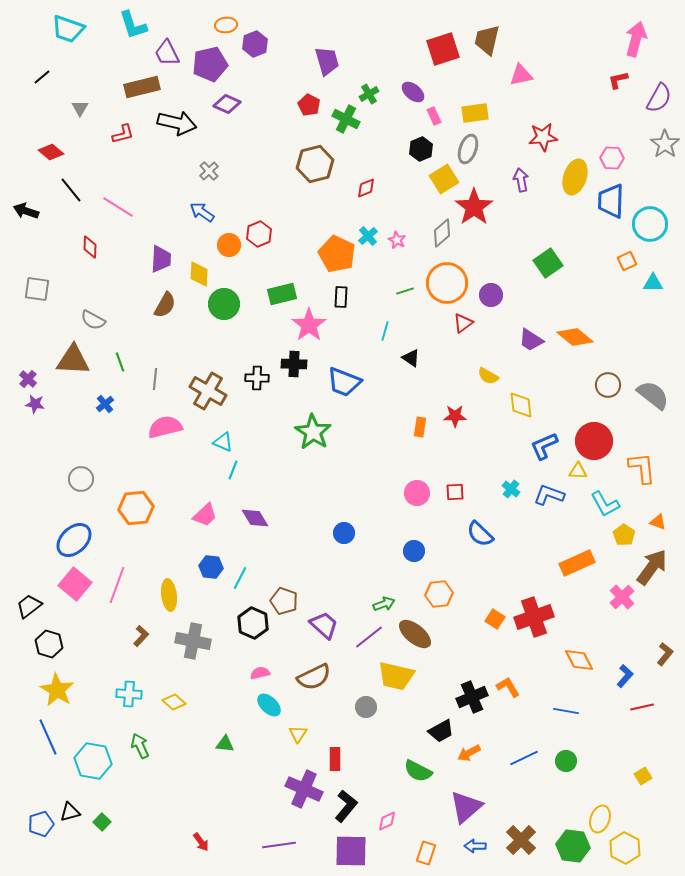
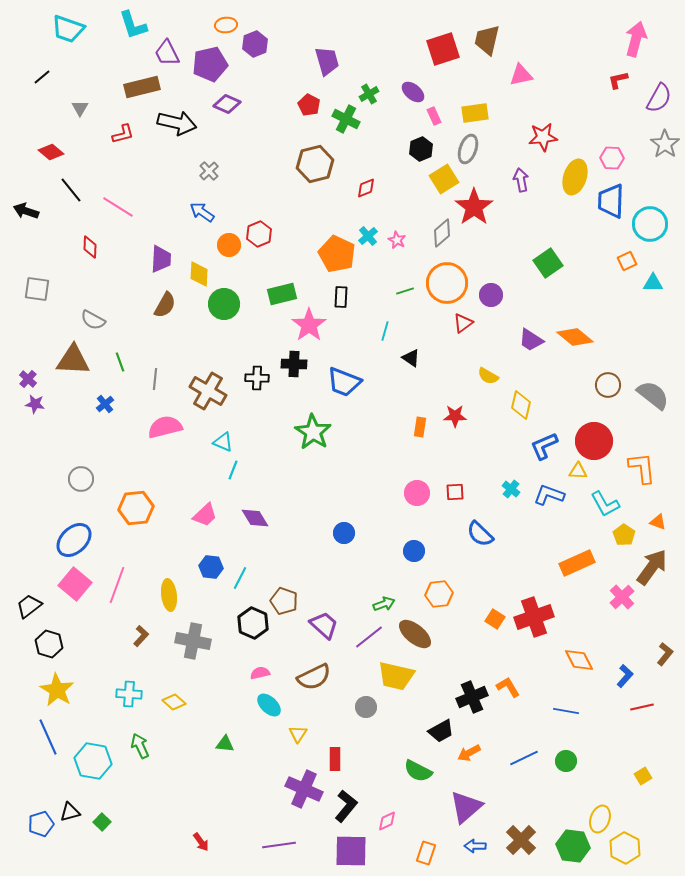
yellow diamond at (521, 405): rotated 20 degrees clockwise
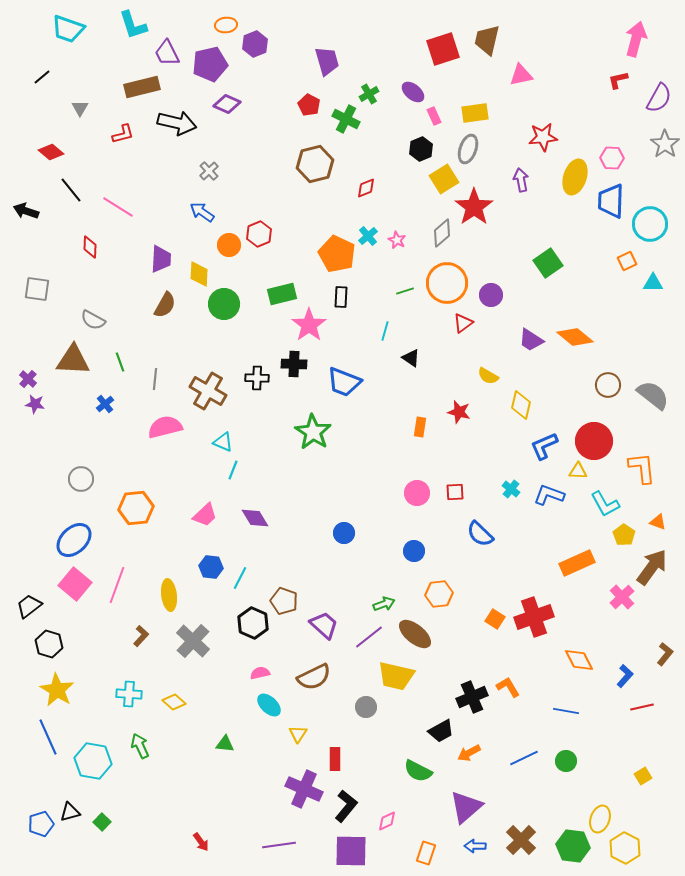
red star at (455, 416): moved 4 px right, 4 px up; rotated 15 degrees clockwise
gray cross at (193, 641): rotated 32 degrees clockwise
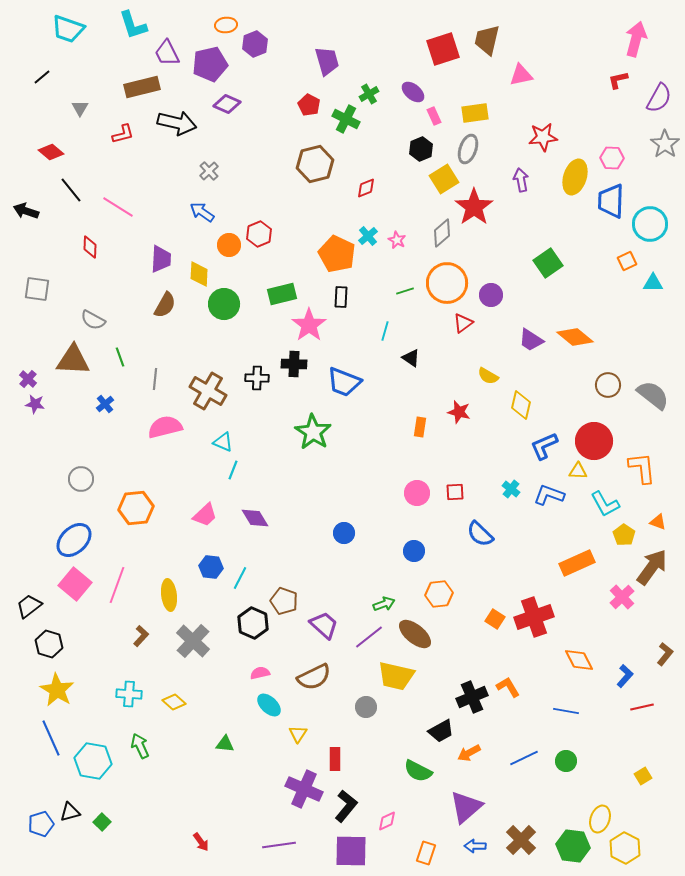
green line at (120, 362): moved 5 px up
blue line at (48, 737): moved 3 px right, 1 px down
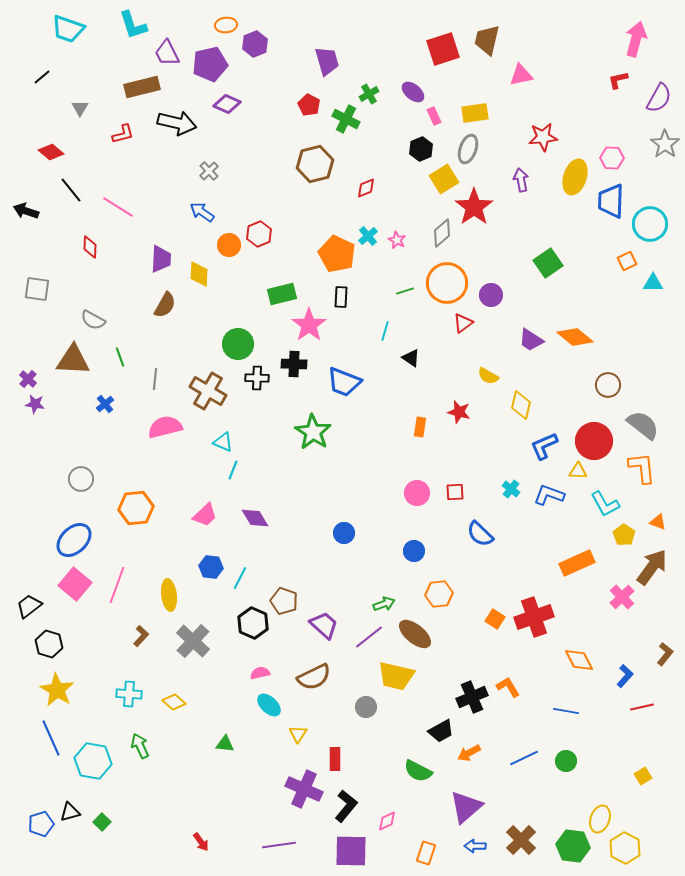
green circle at (224, 304): moved 14 px right, 40 px down
gray semicircle at (653, 395): moved 10 px left, 30 px down
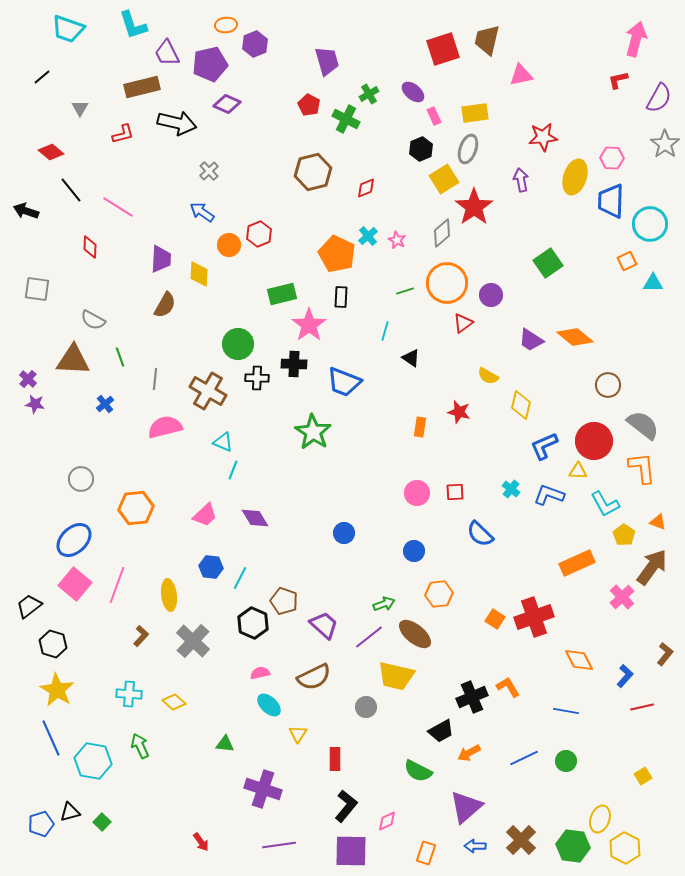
brown hexagon at (315, 164): moved 2 px left, 8 px down
black hexagon at (49, 644): moved 4 px right
purple cross at (304, 789): moved 41 px left; rotated 6 degrees counterclockwise
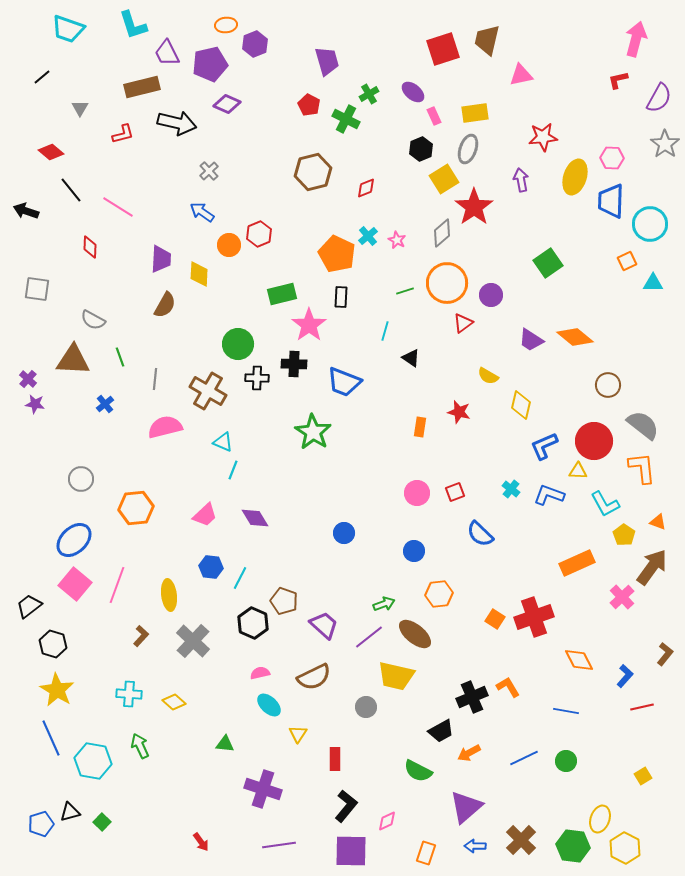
red square at (455, 492): rotated 18 degrees counterclockwise
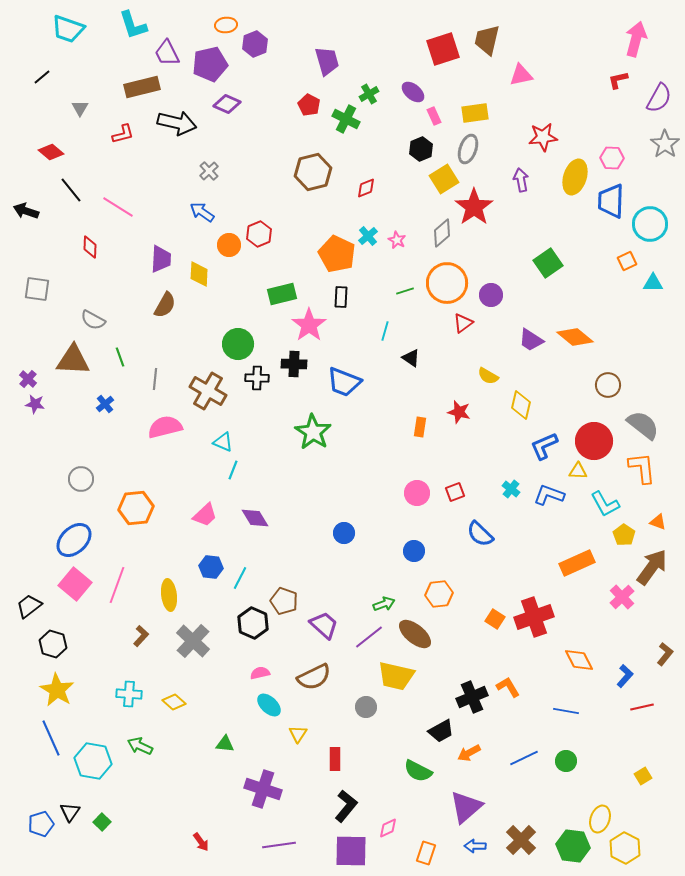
green arrow at (140, 746): rotated 40 degrees counterclockwise
black triangle at (70, 812): rotated 40 degrees counterclockwise
pink diamond at (387, 821): moved 1 px right, 7 px down
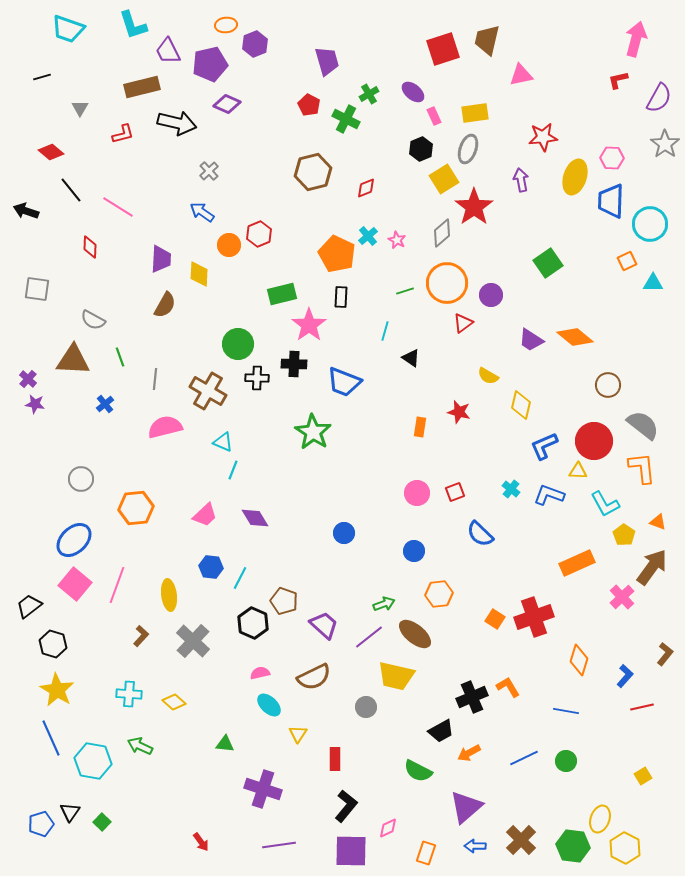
purple trapezoid at (167, 53): moved 1 px right, 2 px up
black line at (42, 77): rotated 24 degrees clockwise
orange diamond at (579, 660): rotated 44 degrees clockwise
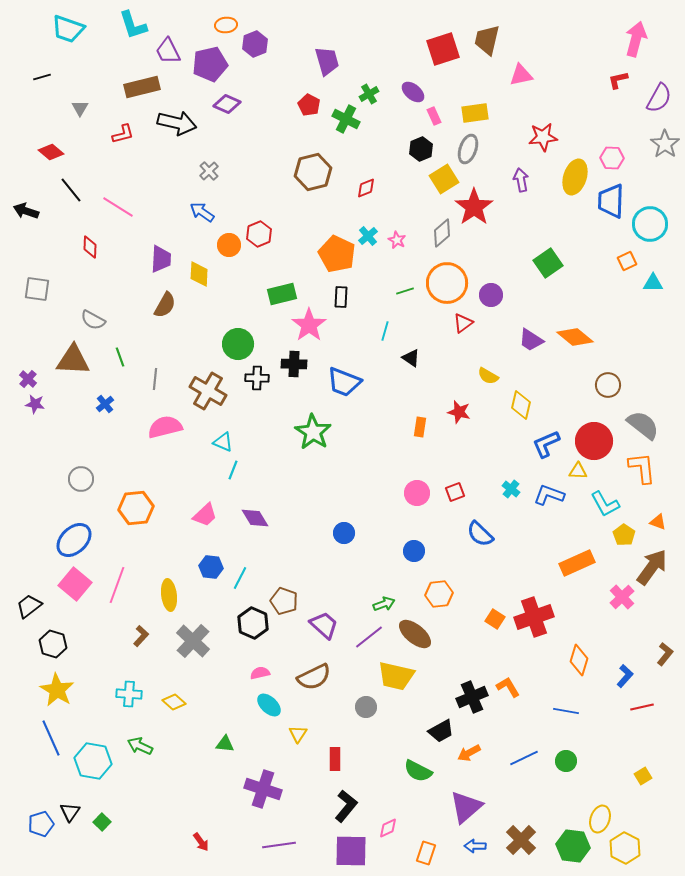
blue L-shape at (544, 446): moved 2 px right, 2 px up
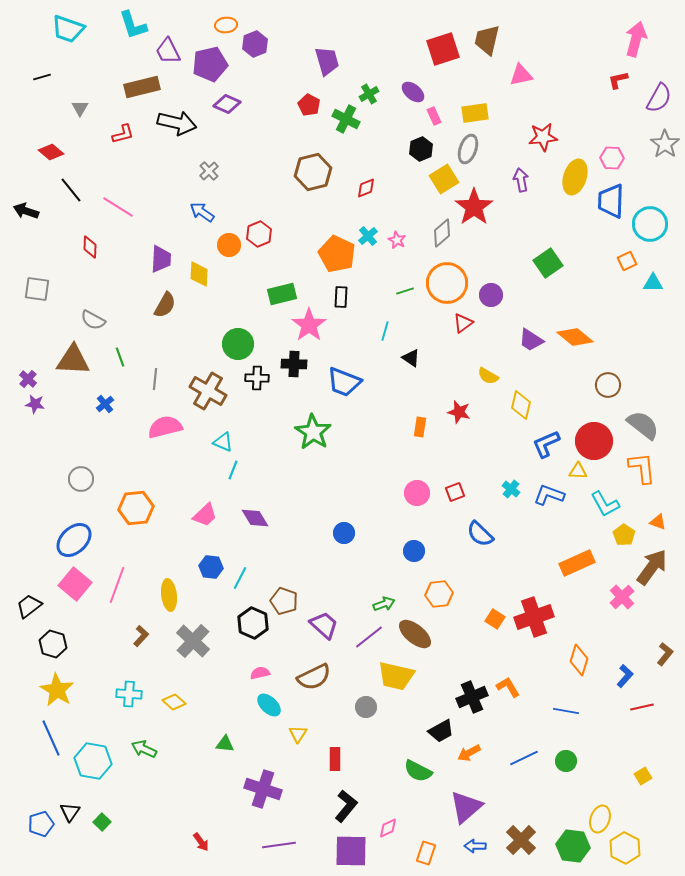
green arrow at (140, 746): moved 4 px right, 3 px down
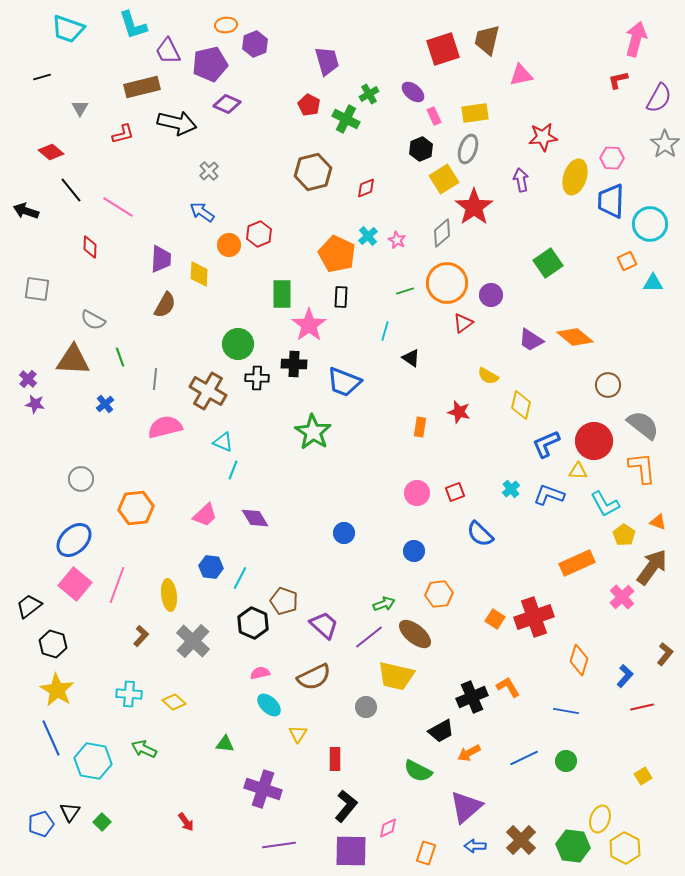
green rectangle at (282, 294): rotated 76 degrees counterclockwise
cyan cross at (511, 489): rotated 12 degrees clockwise
red arrow at (201, 842): moved 15 px left, 20 px up
